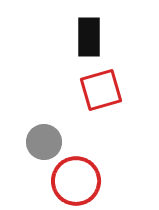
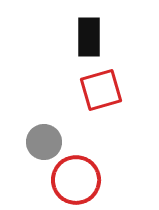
red circle: moved 1 px up
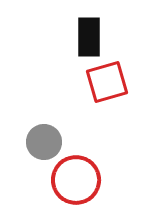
red square: moved 6 px right, 8 px up
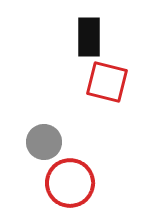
red square: rotated 30 degrees clockwise
red circle: moved 6 px left, 3 px down
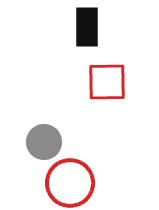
black rectangle: moved 2 px left, 10 px up
red square: rotated 15 degrees counterclockwise
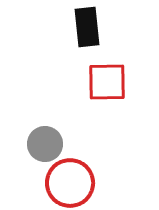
black rectangle: rotated 6 degrees counterclockwise
gray circle: moved 1 px right, 2 px down
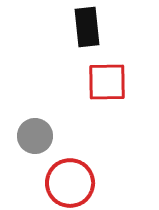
gray circle: moved 10 px left, 8 px up
